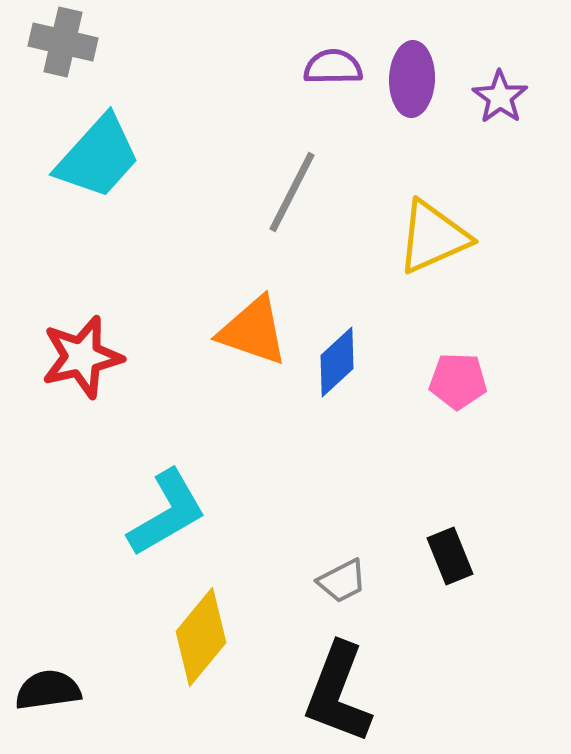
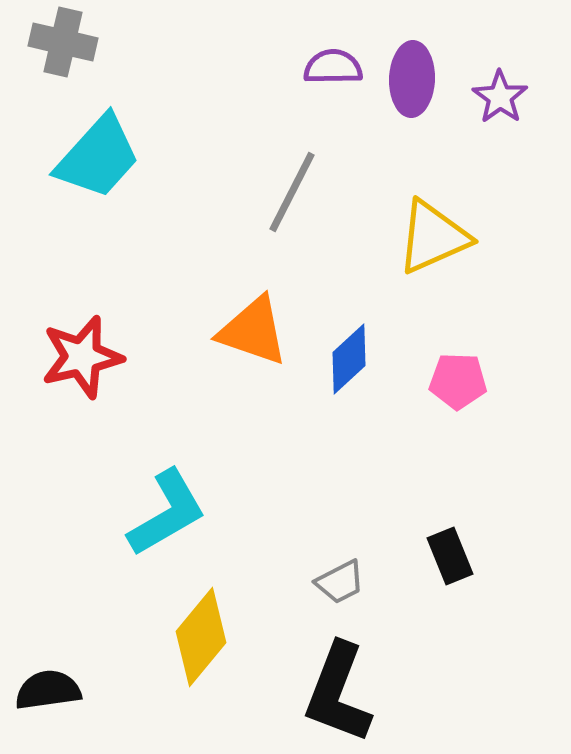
blue diamond: moved 12 px right, 3 px up
gray trapezoid: moved 2 px left, 1 px down
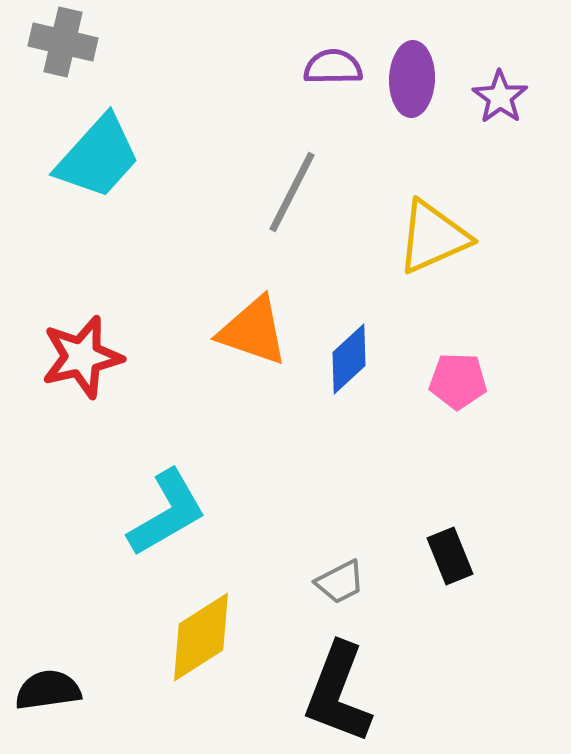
yellow diamond: rotated 18 degrees clockwise
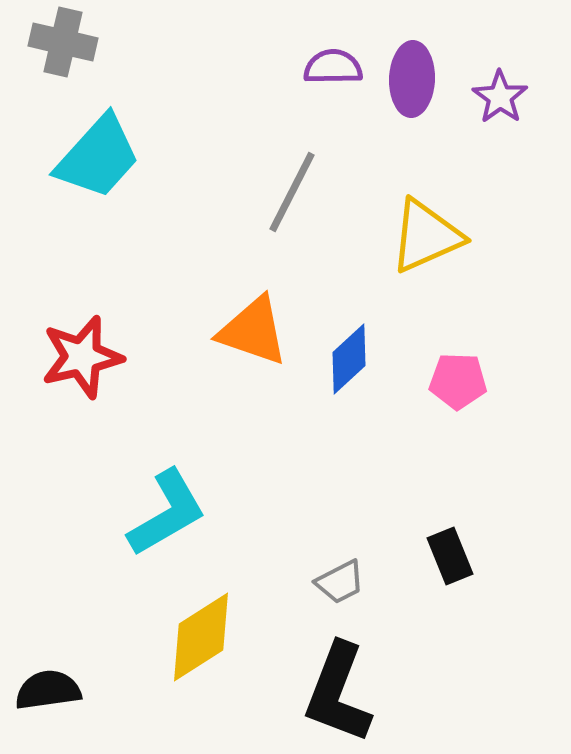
yellow triangle: moved 7 px left, 1 px up
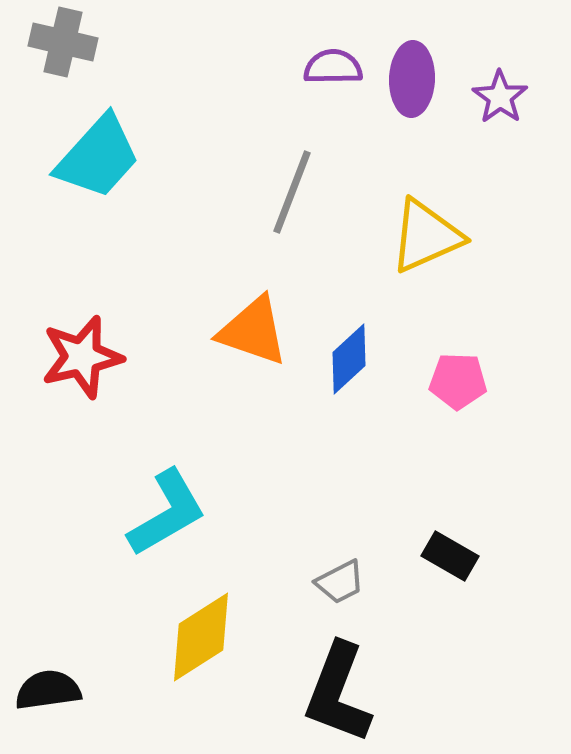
gray line: rotated 6 degrees counterclockwise
black rectangle: rotated 38 degrees counterclockwise
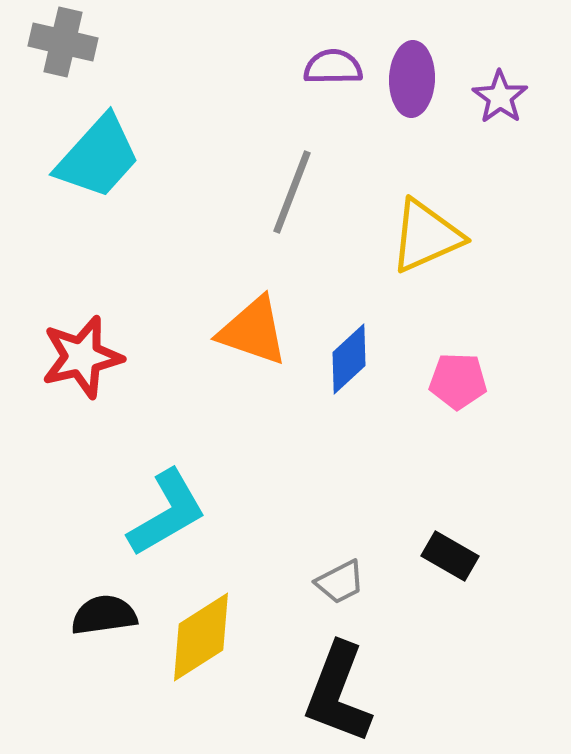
black semicircle: moved 56 px right, 75 px up
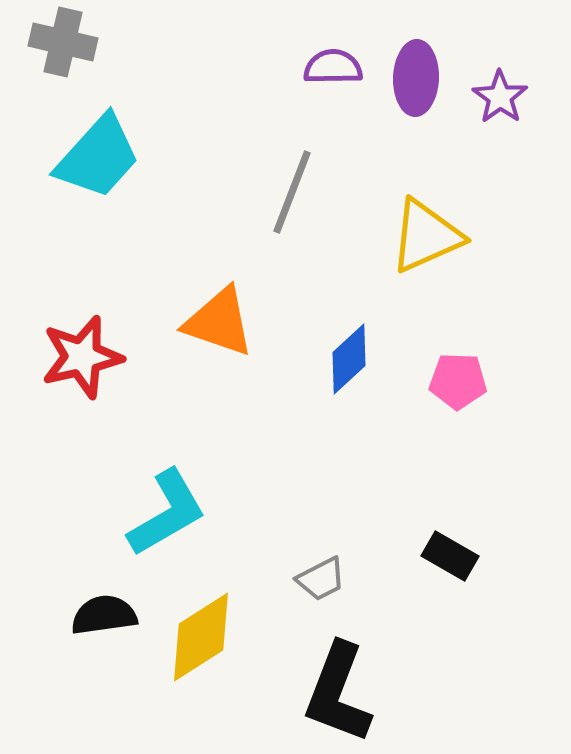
purple ellipse: moved 4 px right, 1 px up
orange triangle: moved 34 px left, 9 px up
gray trapezoid: moved 19 px left, 3 px up
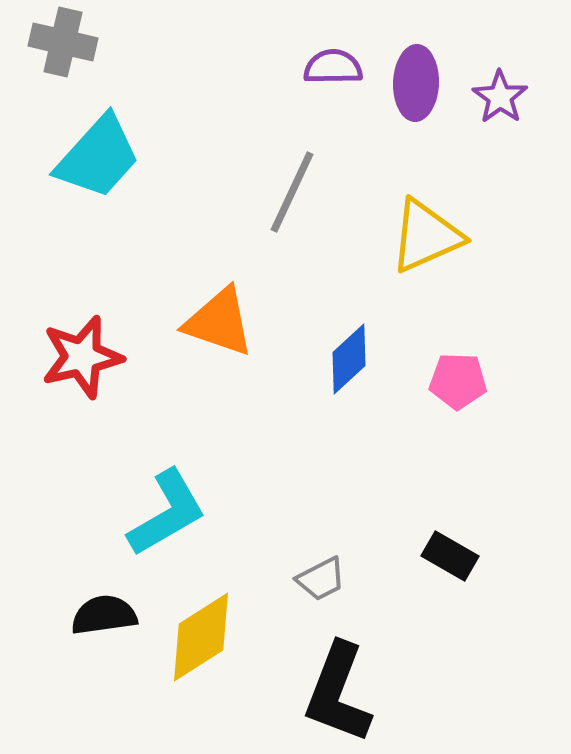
purple ellipse: moved 5 px down
gray line: rotated 4 degrees clockwise
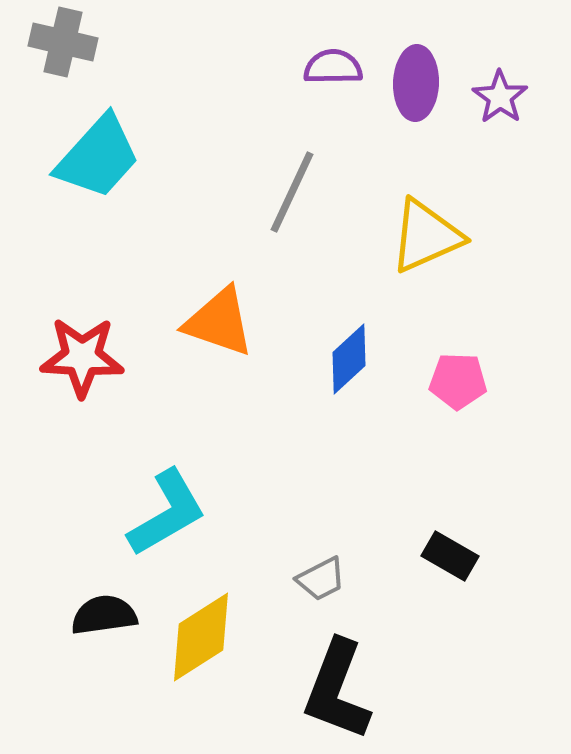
red star: rotated 16 degrees clockwise
black L-shape: moved 1 px left, 3 px up
